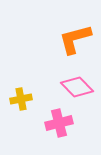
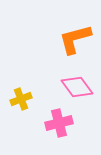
pink diamond: rotated 8 degrees clockwise
yellow cross: rotated 10 degrees counterclockwise
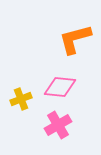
pink diamond: moved 17 px left; rotated 48 degrees counterclockwise
pink cross: moved 1 px left, 2 px down; rotated 16 degrees counterclockwise
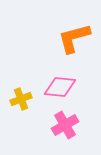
orange L-shape: moved 1 px left, 1 px up
pink cross: moved 7 px right
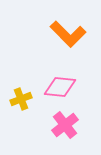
orange L-shape: moved 6 px left, 4 px up; rotated 120 degrees counterclockwise
pink cross: rotated 8 degrees counterclockwise
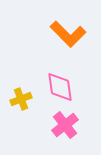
pink diamond: rotated 76 degrees clockwise
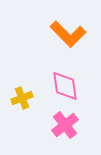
pink diamond: moved 5 px right, 1 px up
yellow cross: moved 1 px right, 1 px up
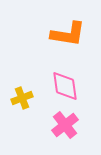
orange L-shape: rotated 36 degrees counterclockwise
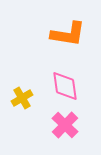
yellow cross: rotated 10 degrees counterclockwise
pink cross: rotated 8 degrees counterclockwise
